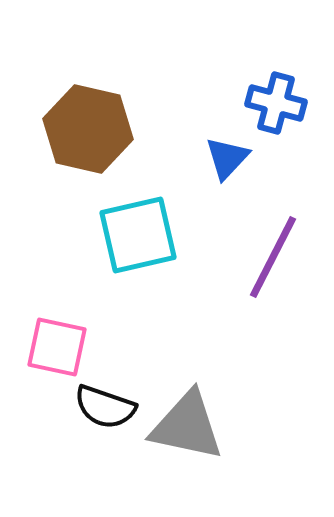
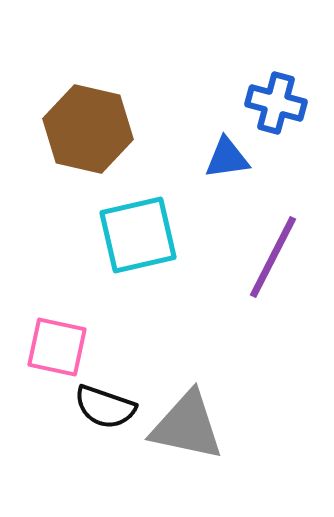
blue triangle: rotated 39 degrees clockwise
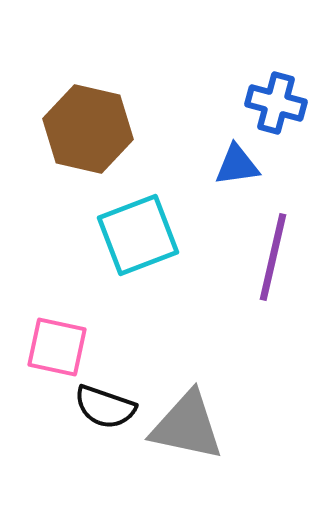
blue triangle: moved 10 px right, 7 px down
cyan square: rotated 8 degrees counterclockwise
purple line: rotated 14 degrees counterclockwise
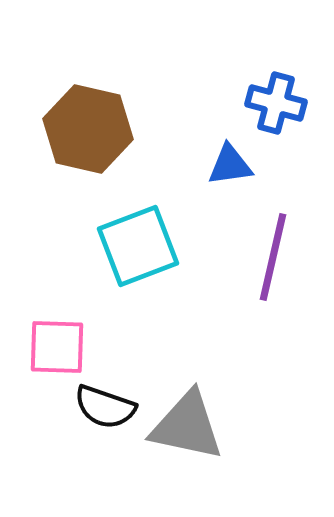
blue triangle: moved 7 px left
cyan square: moved 11 px down
pink square: rotated 10 degrees counterclockwise
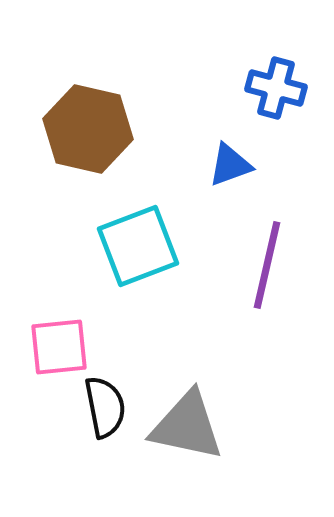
blue cross: moved 15 px up
blue triangle: rotated 12 degrees counterclockwise
purple line: moved 6 px left, 8 px down
pink square: moved 2 px right; rotated 8 degrees counterclockwise
black semicircle: rotated 120 degrees counterclockwise
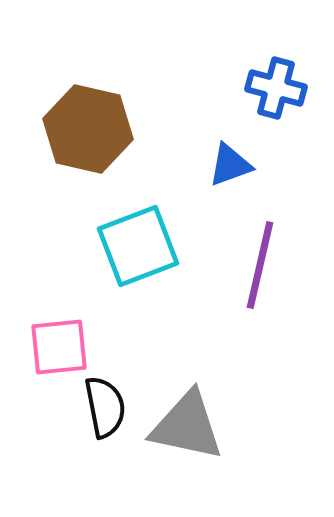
purple line: moved 7 px left
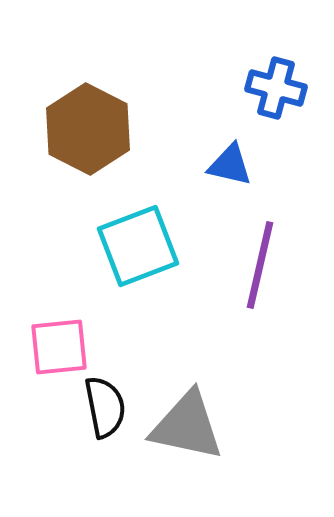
brown hexagon: rotated 14 degrees clockwise
blue triangle: rotated 33 degrees clockwise
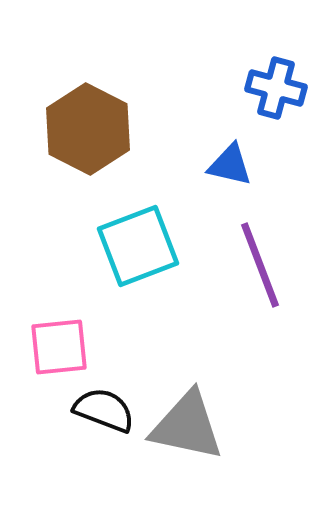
purple line: rotated 34 degrees counterclockwise
black semicircle: moved 1 px left, 3 px down; rotated 58 degrees counterclockwise
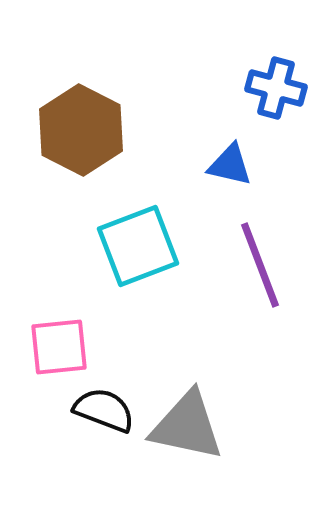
brown hexagon: moved 7 px left, 1 px down
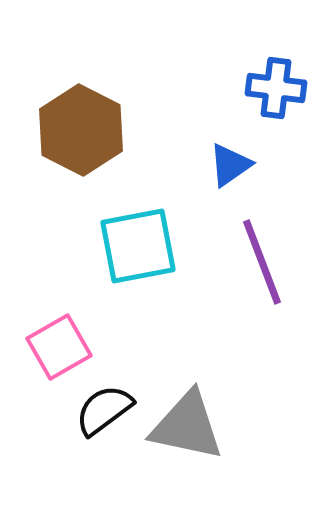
blue cross: rotated 8 degrees counterclockwise
blue triangle: rotated 48 degrees counterclockwise
cyan square: rotated 10 degrees clockwise
purple line: moved 2 px right, 3 px up
pink square: rotated 24 degrees counterclockwise
black semicircle: rotated 58 degrees counterclockwise
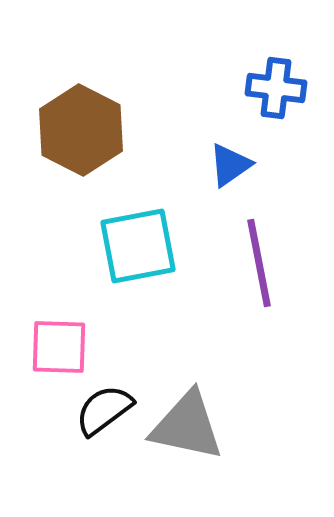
purple line: moved 3 px left, 1 px down; rotated 10 degrees clockwise
pink square: rotated 32 degrees clockwise
